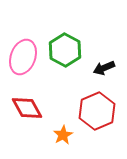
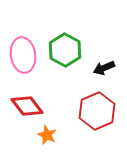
pink ellipse: moved 2 px up; rotated 28 degrees counterclockwise
red diamond: moved 2 px up; rotated 8 degrees counterclockwise
orange star: moved 16 px left; rotated 18 degrees counterclockwise
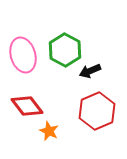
pink ellipse: rotated 8 degrees counterclockwise
black arrow: moved 14 px left, 3 px down
orange star: moved 2 px right, 4 px up
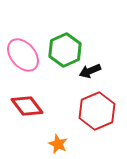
green hexagon: rotated 8 degrees clockwise
pink ellipse: rotated 24 degrees counterclockwise
orange star: moved 9 px right, 13 px down
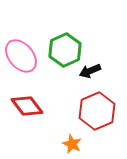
pink ellipse: moved 2 px left, 1 px down
orange star: moved 14 px right
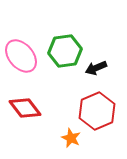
green hexagon: moved 1 px down; rotated 16 degrees clockwise
black arrow: moved 6 px right, 3 px up
red diamond: moved 2 px left, 2 px down
orange star: moved 1 px left, 6 px up
